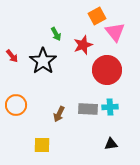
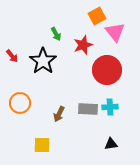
orange circle: moved 4 px right, 2 px up
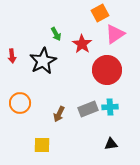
orange square: moved 3 px right, 3 px up
pink triangle: moved 2 px down; rotated 35 degrees clockwise
red star: moved 1 px left, 1 px up; rotated 18 degrees counterclockwise
red arrow: rotated 32 degrees clockwise
black star: rotated 8 degrees clockwise
gray rectangle: rotated 24 degrees counterclockwise
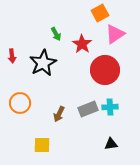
black star: moved 2 px down
red circle: moved 2 px left
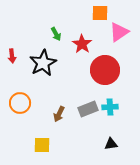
orange square: rotated 30 degrees clockwise
pink triangle: moved 4 px right, 2 px up
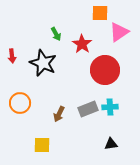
black star: rotated 20 degrees counterclockwise
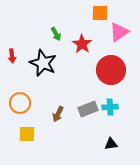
red circle: moved 6 px right
brown arrow: moved 1 px left
yellow square: moved 15 px left, 11 px up
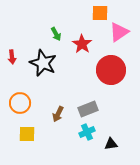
red arrow: moved 1 px down
cyan cross: moved 23 px left, 25 px down; rotated 21 degrees counterclockwise
